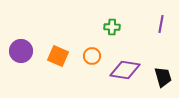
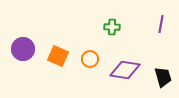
purple circle: moved 2 px right, 2 px up
orange circle: moved 2 px left, 3 px down
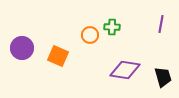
purple circle: moved 1 px left, 1 px up
orange circle: moved 24 px up
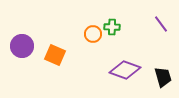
purple line: rotated 48 degrees counterclockwise
orange circle: moved 3 px right, 1 px up
purple circle: moved 2 px up
orange square: moved 3 px left, 1 px up
purple diamond: rotated 12 degrees clockwise
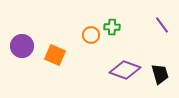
purple line: moved 1 px right, 1 px down
orange circle: moved 2 px left, 1 px down
black trapezoid: moved 3 px left, 3 px up
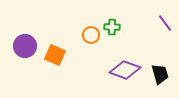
purple line: moved 3 px right, 2 px up
purple circle: moved 3 px right
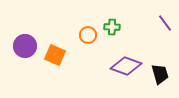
orange circle: moved 3 px left
purple diamond: moved 1 px right, 4 px up
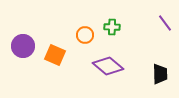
orange circle: moved 3 px left
purple circle: moved 2 px left
purple diamond: moved 18 px left; rotated 20 degrees clockwise
black trapezoid: rotated 15 degrees clockwise
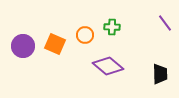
orange square: moved 11 px up
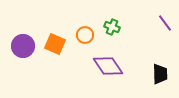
green cross: rotated 21 degrees clockwise
purple diamond: rotated 16 degrees clockwise
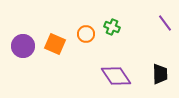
orange circle: moved 1 px right, 1 px up
purple diamond: moved 8 px right, 10 px down
